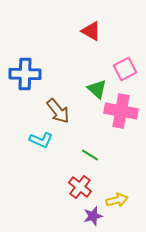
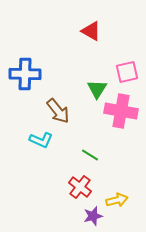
pink square: moved 2 px right, 3 px down; rotated 15 degrees clockwise
green triangle: rotated 20 degrees clockwise
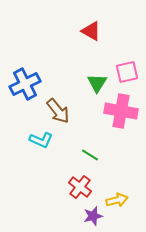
blue cross: moved 10 px down; rotated 28 degrees counterclockwise
green triangle: moved 6 px up
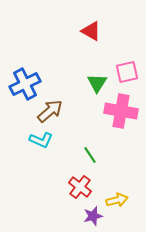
brown arrow: moved 8 px left; rotated 92 degrees counterclockwise
green line: rotated 24 degrees clockwise
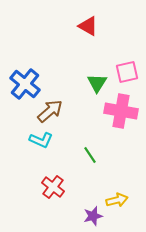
red triangle: moved 3 px left, 5 px up
blue cross: rotated 24 degrees counterclockwise
red cross: moved 27 px left
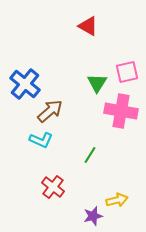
green line: rotated 66 degrees clockwise
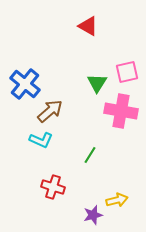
red cross: rotated 20 degrees counterclockwise
purple star: moved 1 px up
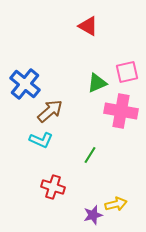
green triangle: rotated 35 degrees clockwise
yellow arrow: moved 1 px left, 4 px down
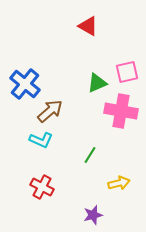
red cross: moved 11 px left; rotated 10 degrees clockwise
yellow arrow: moved 3 px right, 21 px up
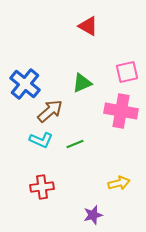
green triangle: moved 15 px left
green line: moved 15 px left, 11 px up; rotated 36 degrees clockwise
red cross: rotated 35 degrees counterclockwise
